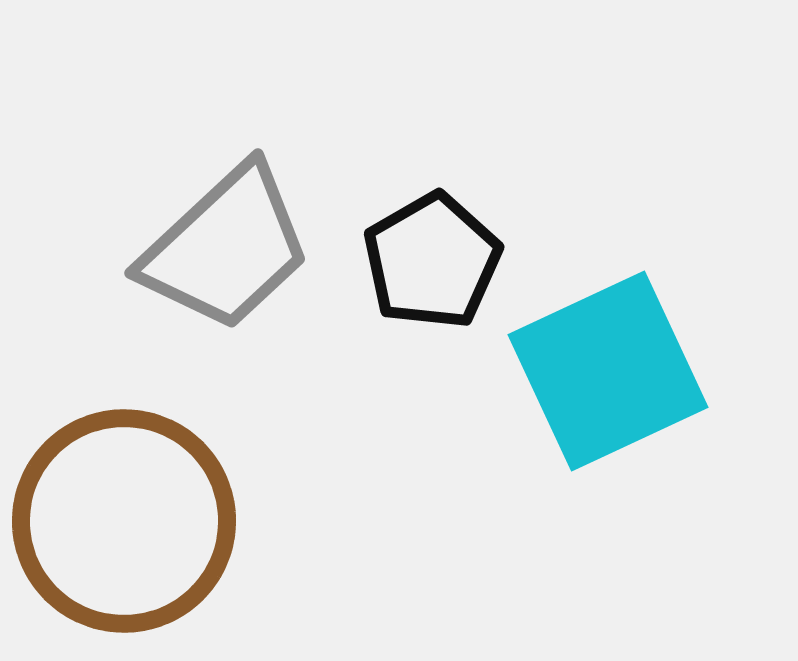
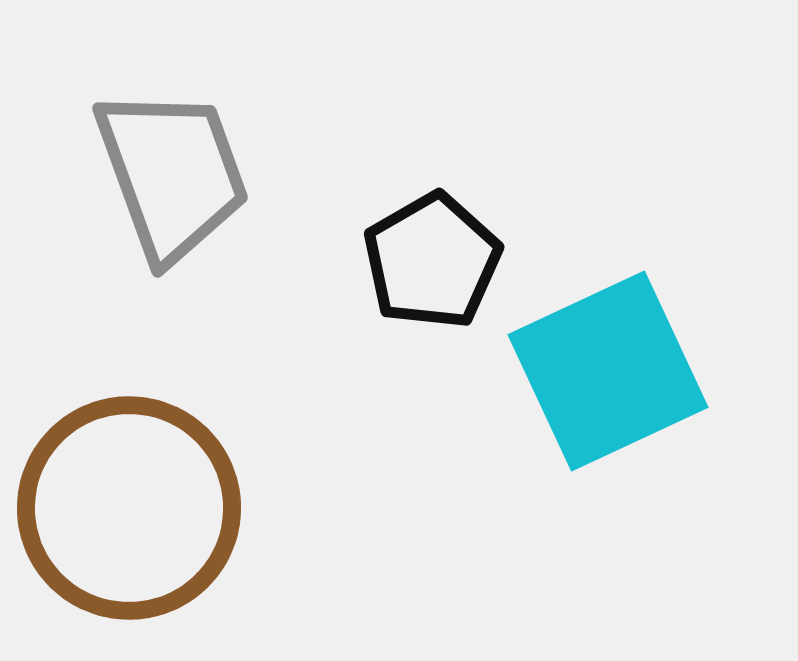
gray trapezoid: moved 54 px left, 74 px up; rotated 67 degrees counterclockwise
brown circle: moved 5 px right, 13 px up
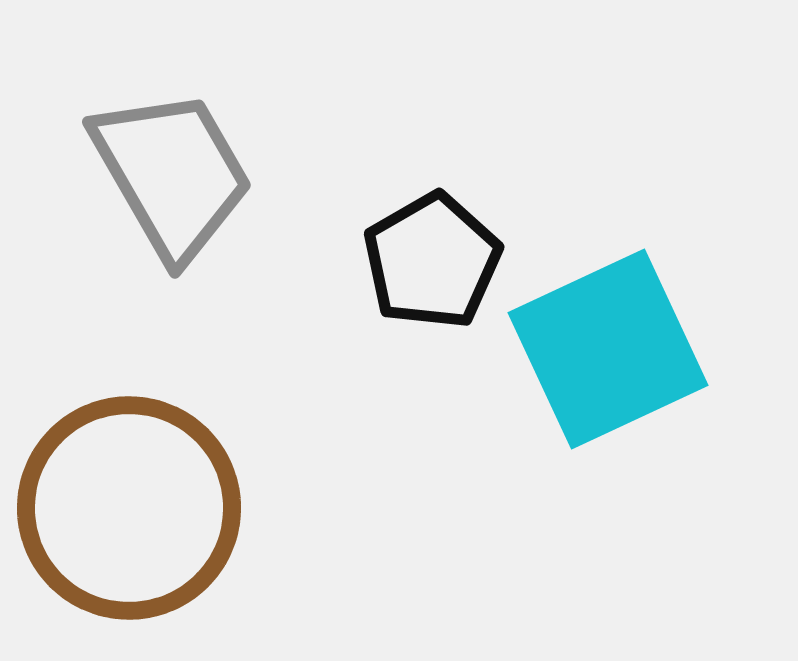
gray trapezoid: rotated 10 degrees counterclockwise
cyan square: moved 22 px up
